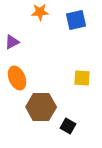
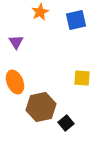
orange star: rotated 24 degrees counterclockwise
purple triangle: moved 4 px right; rotated 35 degrees counterclockwise
orange ellipse: moved 2 px left, 4 px down
brown hexagon: rotated 12 degrees counterclockwise
black square: moved 2 px left, 3 px up; rotated 21 degrees clockwise
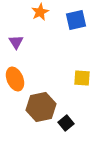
orange ellipse: moved 3 px up
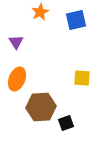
orange ellipse: moved 2 px right; rotated 45 degrees clockwise
brown hexagon: rotated 8 degrees clockwise
black square: rotated 21 degrees clockwise
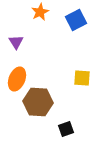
blue square: rotated 15 degrees counterclockwise
brown hexagon: moved 3 px left, 5 px up; rotated 8 degrees clockwise
black square: moved 6 px down
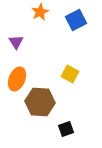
yellow square: moved 12 px left, 4 px up; rotated 24 degrees clockwise
brown hexagon: moved 2 px right
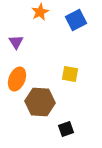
yellow square: rotated 18 degrees counterclockwise
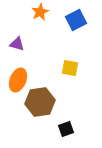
purple triangle: moved 1 px right, 2 px down; rotated 42 degrees counterclockwise
yellow square: moved 6 px up
orange ellipse: moved 1 px right, 1 px down
brown hexagon: rotated 12 degrees counterclockwise
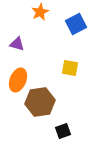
blue square: moved 4 px down
black square: moved 3 px left, 2 px down
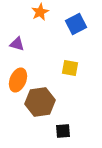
black square: rotated 14 degrees clockwise
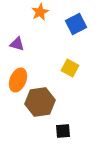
yellow square: rotated 18 degrees clockwise
